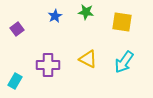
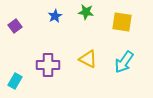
purple square: moved 2 px left, 3 px up
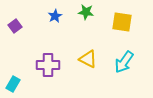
cyan rectangle: moved 2 px left, 3 px down
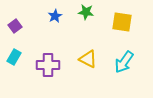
cyan rectangle: moved 1 px right, 27 px up
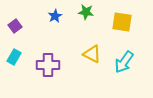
yellow triangle: moved 4 px right, 5 px up
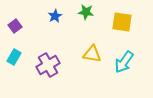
yellow triangle: rotated 18 degrees counterclockwise
purple cross: rotated 30 degrees counterclockwise
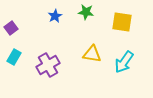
purple square: moved 4 px left, 2 px down
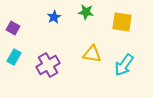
blue star: moved 1 px left, 1 px down
purple square: moved 2 px right; rotated 24 degrees counterclockwise
cyan arrow: moved 3 px down
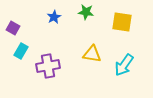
cyan rectangle: moved 7 px right, 6 px up
purple cross: moved 1 px down; rotated 20 degrees clockwise
